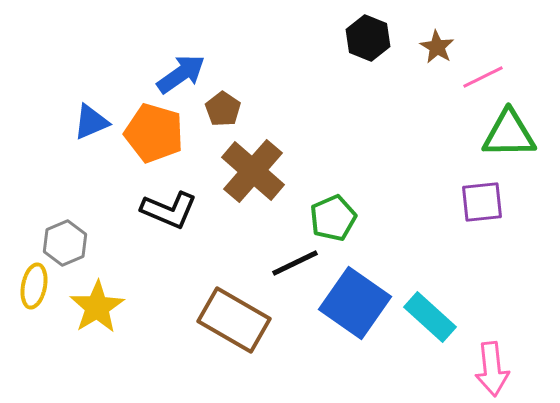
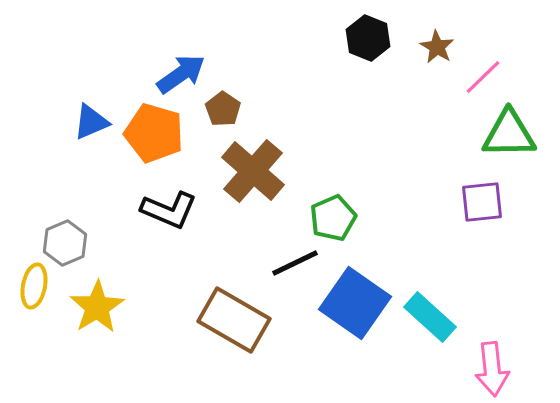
pink line: rotated 18 degrees counterclockwise
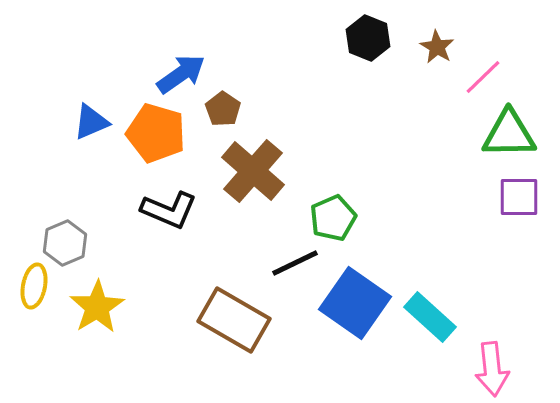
orange pentagon: moved 2 px right
purple square: moved 37 px right, 5 px up; rotated 6 degrees clockwise
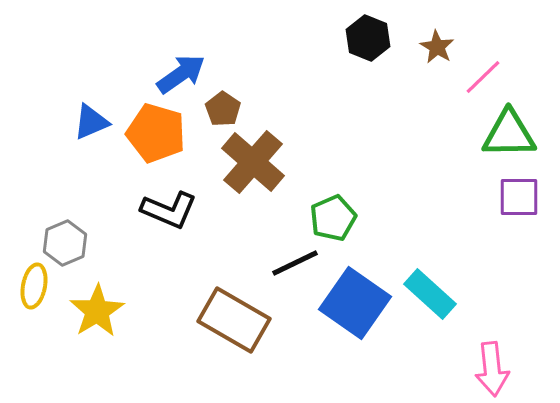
brown cross: moved 9 px up
yellow star: moved 4 px down
cyan rectangle: moved 23 px up
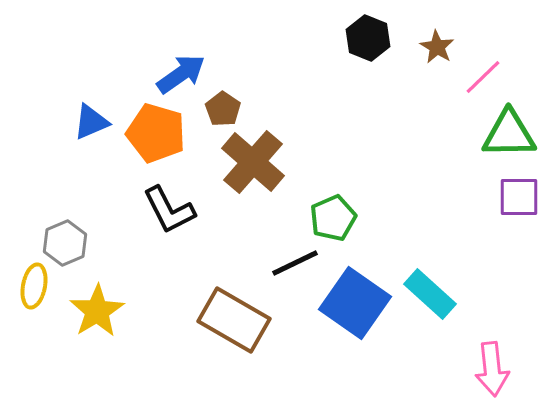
black L-shape: rotated 40 degrees clockwise
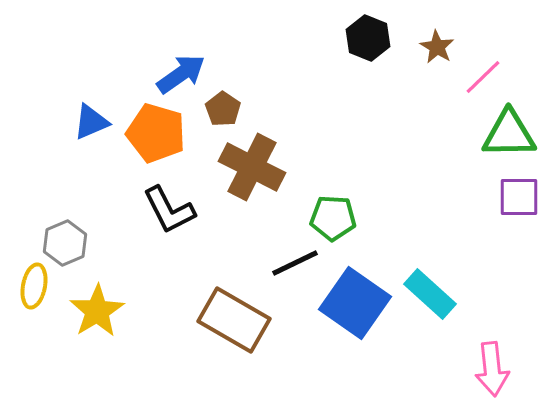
brown cross: moved 1 px left, 5 px down; rotated 14 degrees counterclockwise
green pentagon: rotated 27 degrees clockwise
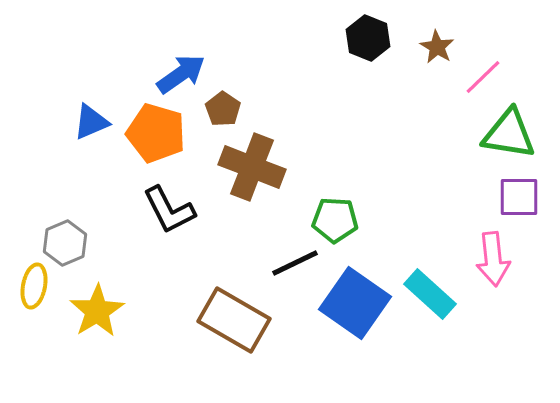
green triangle: rotated 10 degrees clockwise
brown cross: rotated 6 degrees counterclockwise
green pentagon: moved 2 px right, 2 px down
pink arrow: moved 1 px right, 110 px up
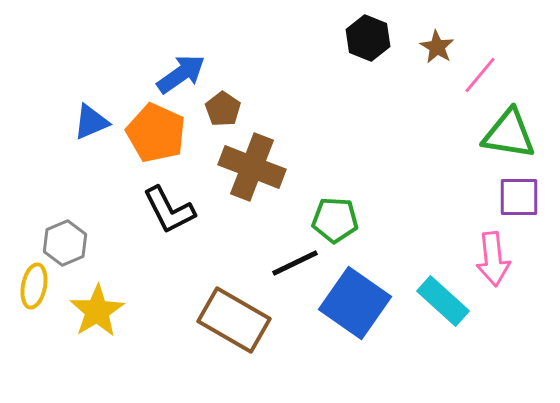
pink line: moved 3 px left, 2 px up; rotated 6 degrees counterclockwise
orange pentagon: rotated 8 degrees clockwise
cyan rectangle: moved 13 px right, 7 px down
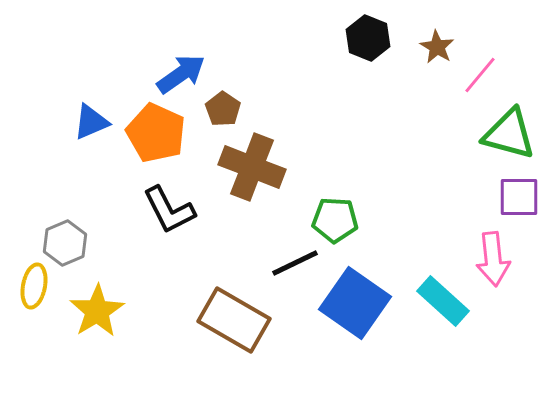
green triangle: rotated 6 degrees clockwise
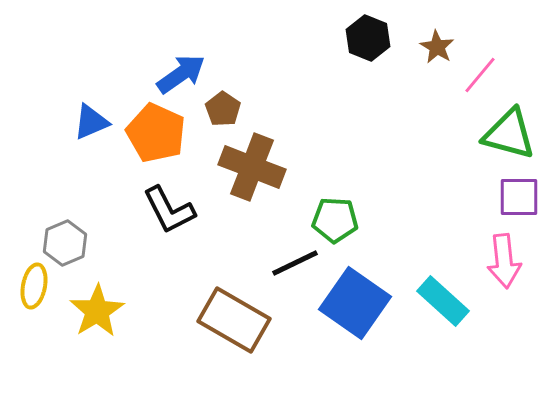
pink arrow: moved 11 px right, 2 px down
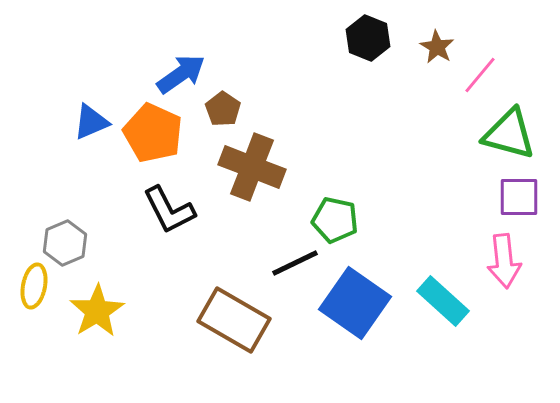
orange pentagon: moved 3 px left
green pentagon: rotated 9 degrees clockwise
